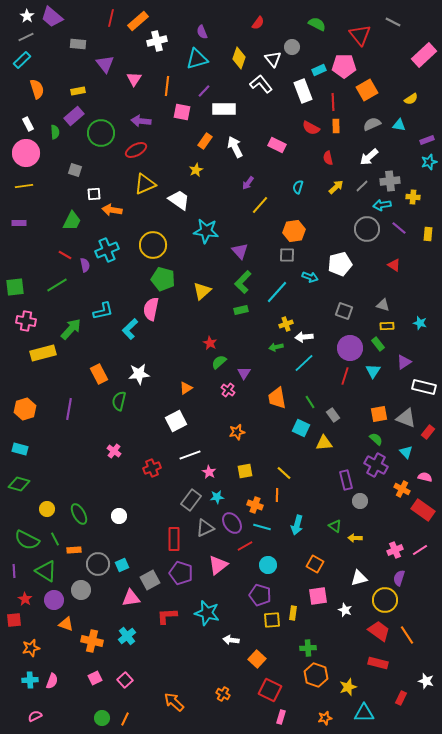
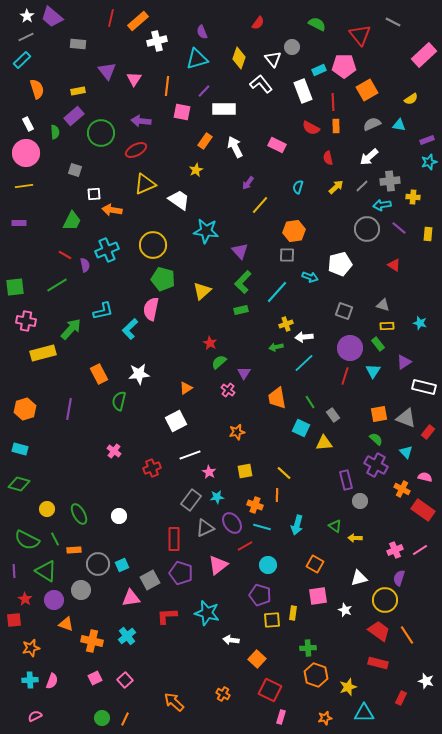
purple triangle at (105, 64): moved 2 px right, 7 px down
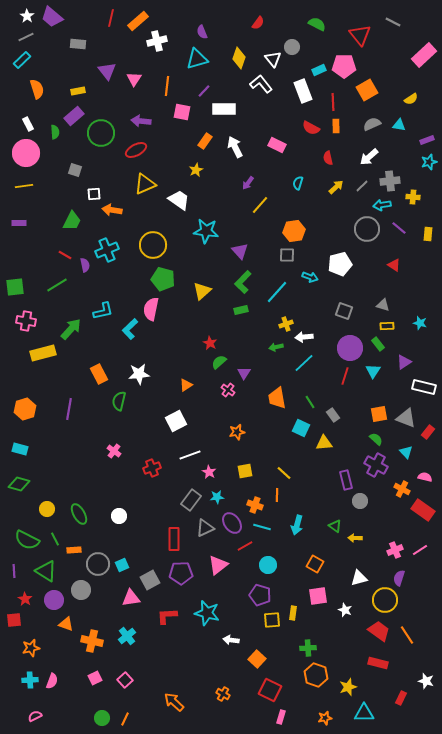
cyan semicircle at (298, 187): moved 4 px up
orange triangle at (186, 388): moved 3 px up
purple pentagon at (181, 573): rotated 20 degrees counterclockwise
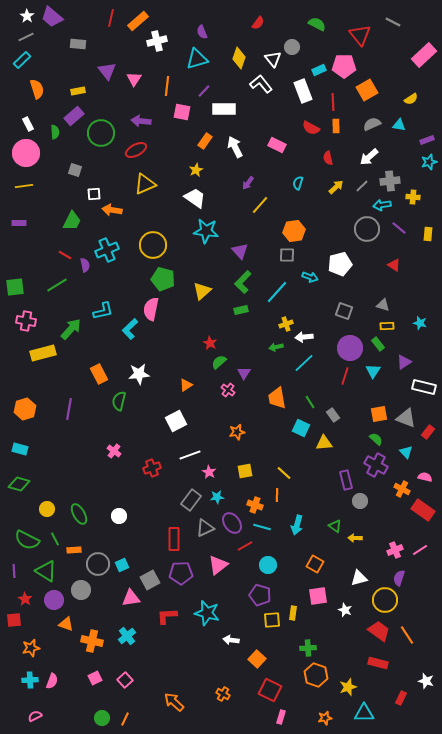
white trapezoid at (179, 200): moved 16 px right, 2 px up
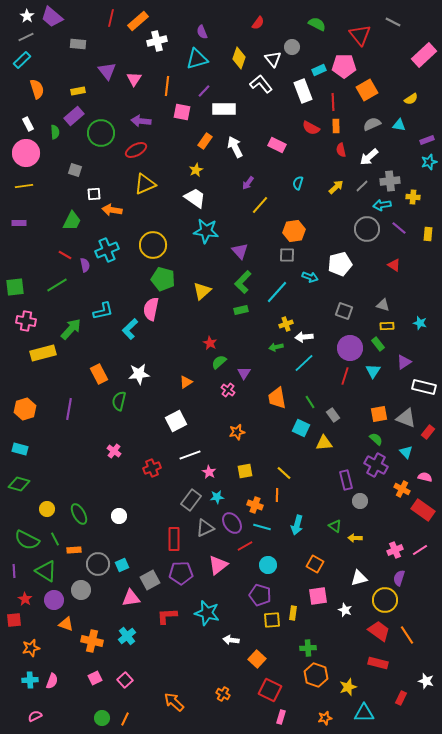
red semicircle at (328, 158): moved 13 px right, 8 px up
orange triangle at (186, 385): moved 3 px up
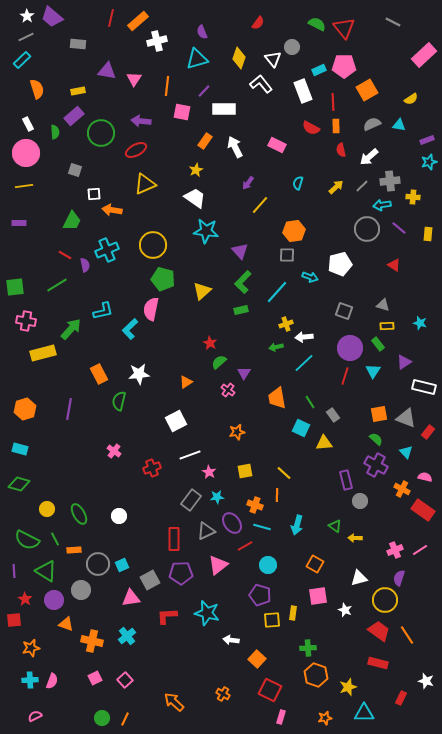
red triangle at (360, 35): moved 16 px left, 7 px up
purple triangle at (107, 71): rotated 42 degrees counterclockwise
gray triangle at (205, 528): moved 1 px right, 3 px down
